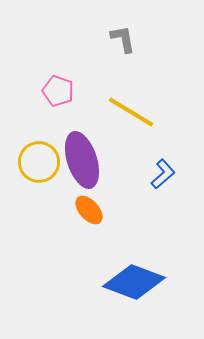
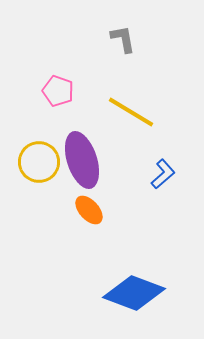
blue diamond: moved 11 px down
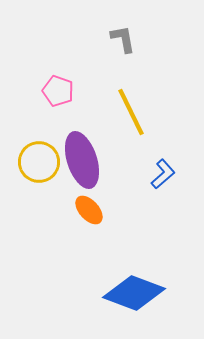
yellow line: rotated 33 degrees clockwise
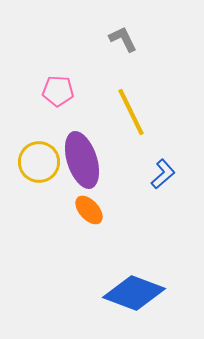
gray L-shape: rotated 16 degrees counterclockwise
pink pentagon: rotated 16 degrees counterclockwise
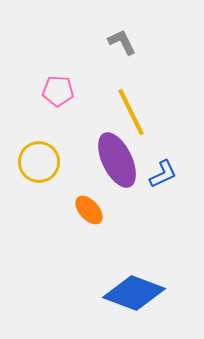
gray L-shape: moved 1 px left, 3 px down
purple ellipse: moved 35 px right; rotated 8 degrees counterclockwise
blue L-shape: rotated 16 degrees clockwise
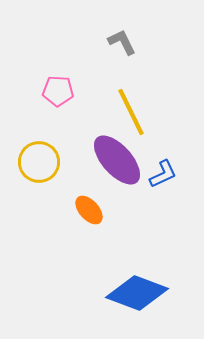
purple ellipse: rotated 16 degrees counterclockwise
blue diamond: moved 3 px right
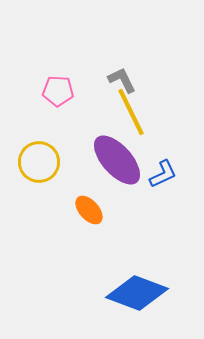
gray L-shape: moved 38 px down
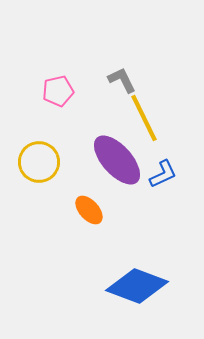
pink pentagon: rotated 16 degrees counterclockwise
yellow line: moved 13 px right, 6 px down
blue diamond: moved 7 px up
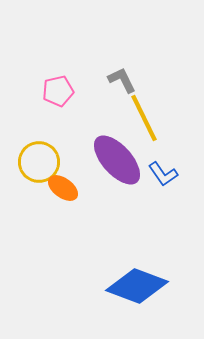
blue L-shape: rotated 80 degrees clockwise
orange ellipse: moved 26 px left, 22 px up; rotated 12 degrees counterclockwise
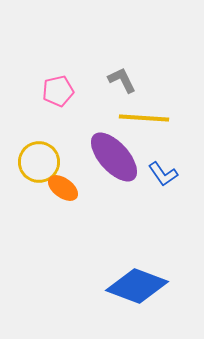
yellow line: rotated 60 degrees counterclockwise
purple ellipse: moved 3 px left, 3 px up
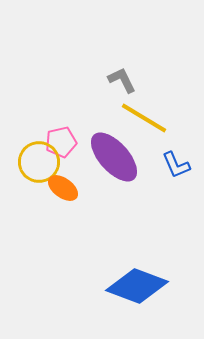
pink pentagon: moved 3 px right, 51 px down
yellow line: rotated 27 degrees clockwise
blue L-shape: moved 13 px right, 9 px up; rotated 12 degrees clockwise
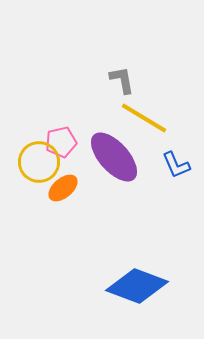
gray L-shape: rotated 16 degrees clockwise
orange ellipse: rotated 76 degrees counterclockwise
